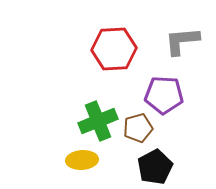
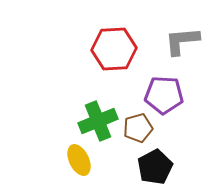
yellow ellipse: moved 3 px left; rotated 68 degrees clockwise
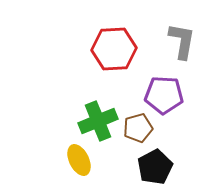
gray L-shape: rotated 105 degrees clockwise
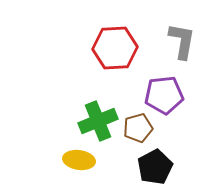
red hexagon: moved 1 px right, 1 px up
purple pentagon: rotated 9 degrees counterclockwise
yellow ellipse: rotated 56 degrees counterclockwise
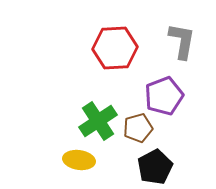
purple pentagon: moved 1 px down; rotated 15 degrees counterclockwise
green cross: rotated 12 degrees counterclockwise
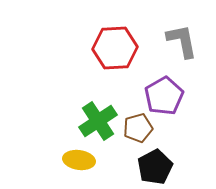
gray L-shape: rotated 21 degrees counterclockwise
purple pentagon: rotated 9 degrees counterclockwise
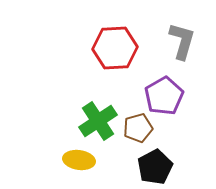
gray L-shape: rotated 27 degrees clockwise
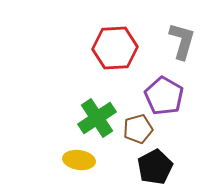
purple pentagon: rotated 12 degrees counterclockwise
green cross: moved 1 px left, 3 px up
brown pentagon: moved 1 px down
